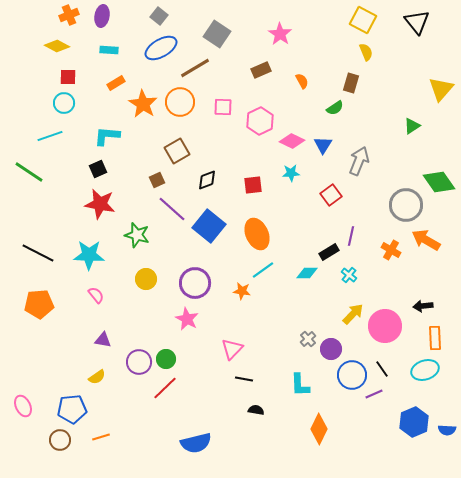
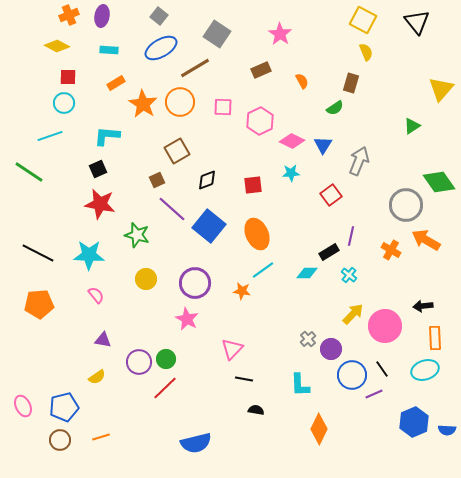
blue pentagon at (72, 409): moved 8 px left, 2 px up; rotated 8 degrees counterclockwise
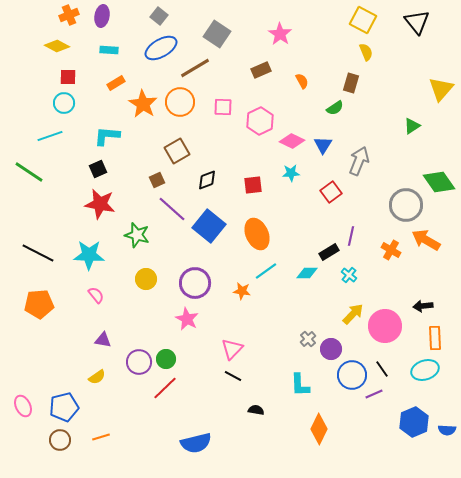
red square at (331, 195): moved 3 px up
cyan line at (263, 270): moved 3 px right, 1 px down
black line at (244, 379): moved 11 px left, 3 px up; rotated 18 degrees clockwise
